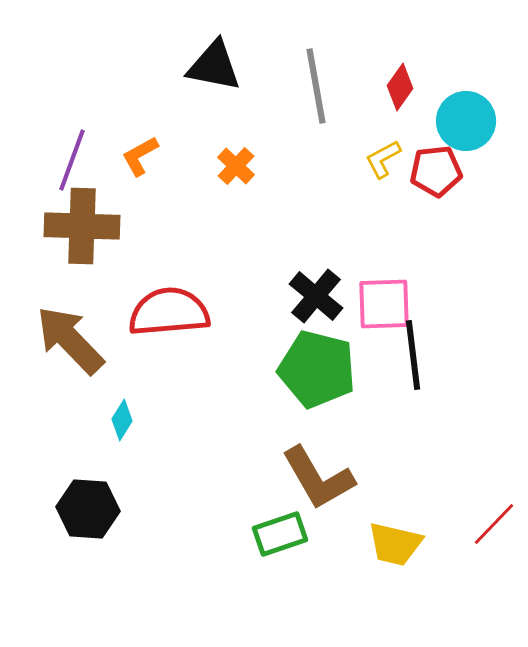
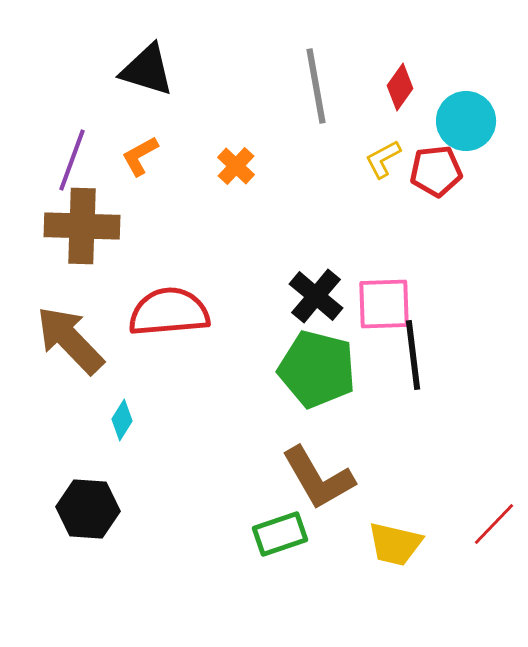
black triangle: moved 67 px left, 4 px down; rotated 6 degrees clockwise
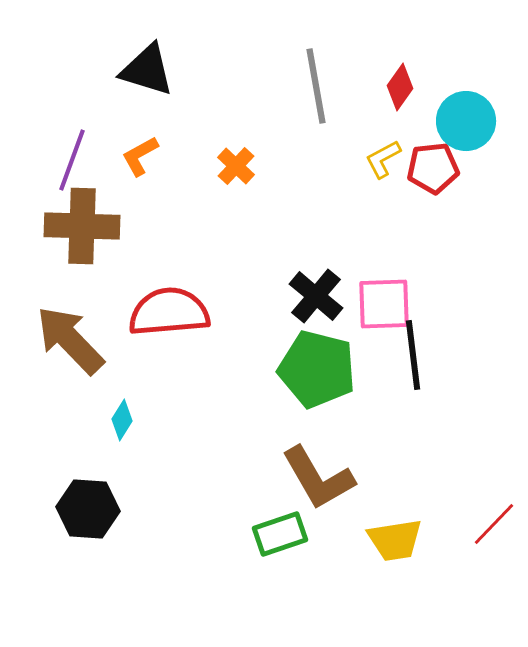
red pentagon: moved 3 px left, 3 px up
yellow trapezoid: moved 4 px up; rotated 22 degrees counterclockwise
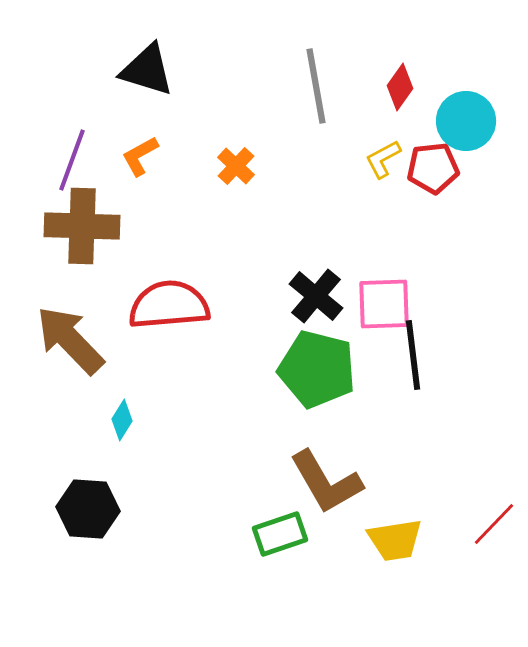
red semicircle: moved 7 px up
brown L-shape: moved 8 px right, 4 px down
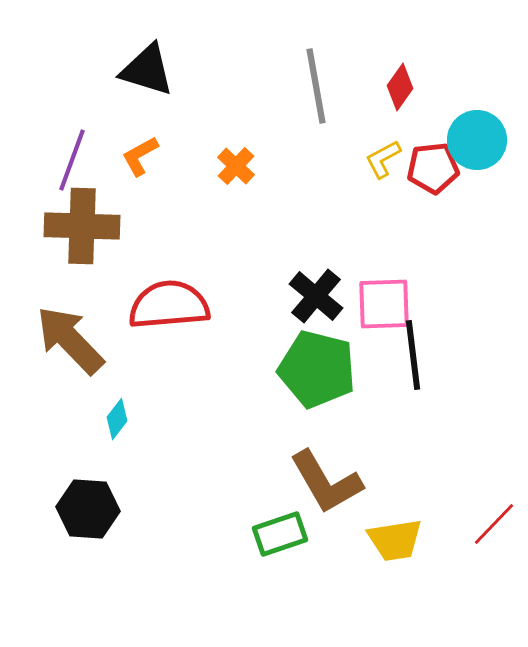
cyan circle: moved 11 px right, 19 px down
cyan diamond: moved 5 px left, 1 px up; rotated 6 degrees clockwise
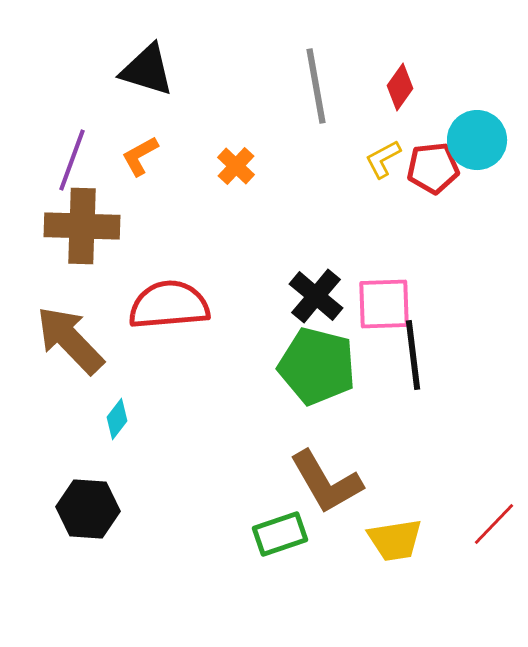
green pentagon: moved 3 px up
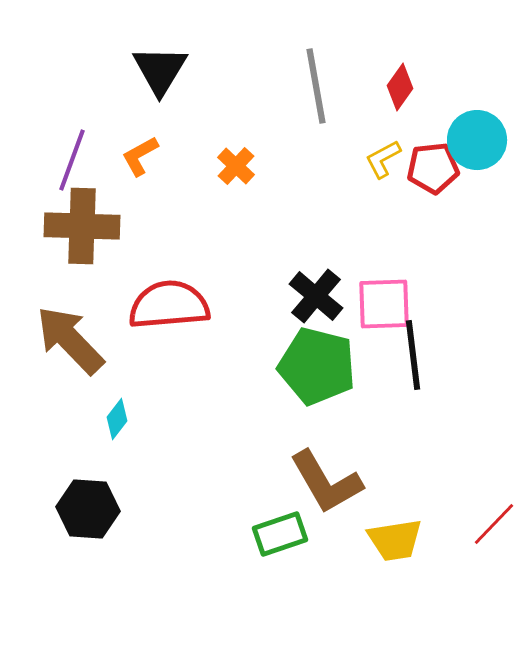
black triangle: moved 13 px right; rotated 44 degrees clockwise
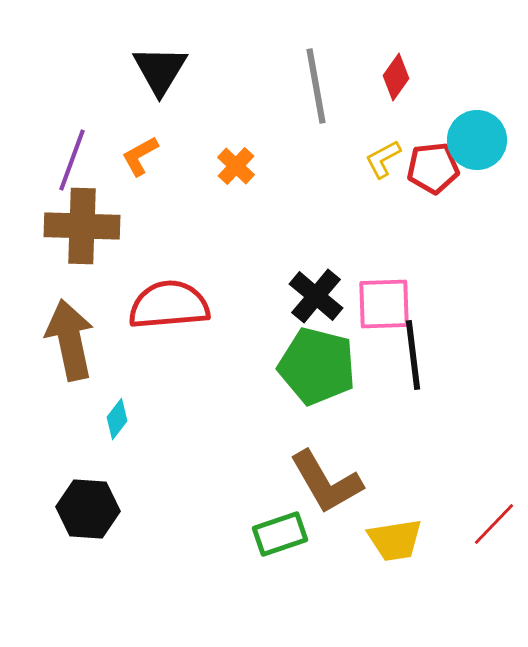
red diamond: moved 4 px left, 10 px up
brown arrow: rotated 32 degrees clockwise
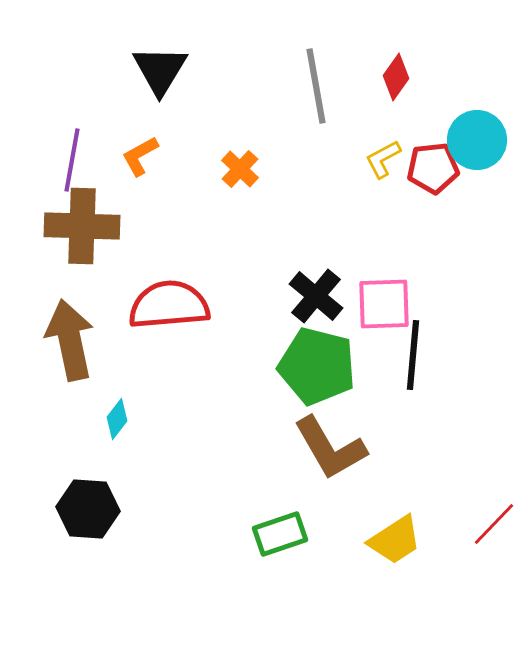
purple line: rotated 10 degrees counterclockwise
orange cross: moved 4 px right, 3 px down
black line: rotated 12 degrees clockwise
brown L-shape: moved 4 px right, 34 px up
yellow trapezoid: rotated 24 degrees counterclockwise
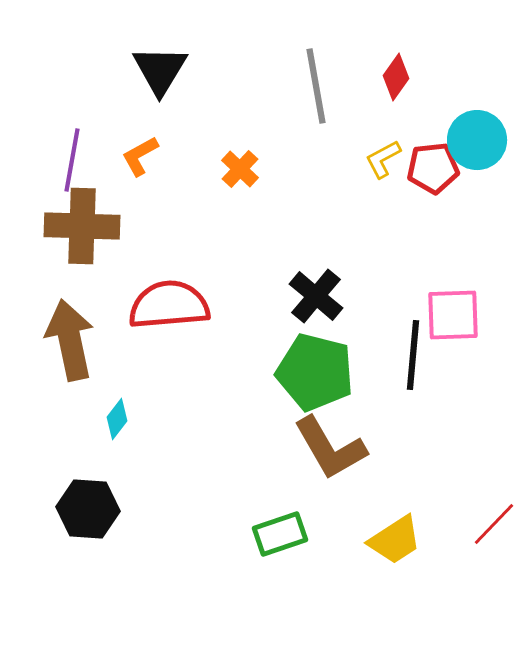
pink square: moved 69 px right, 11 px down
green pentagon: moved 2 px left, 6 px down
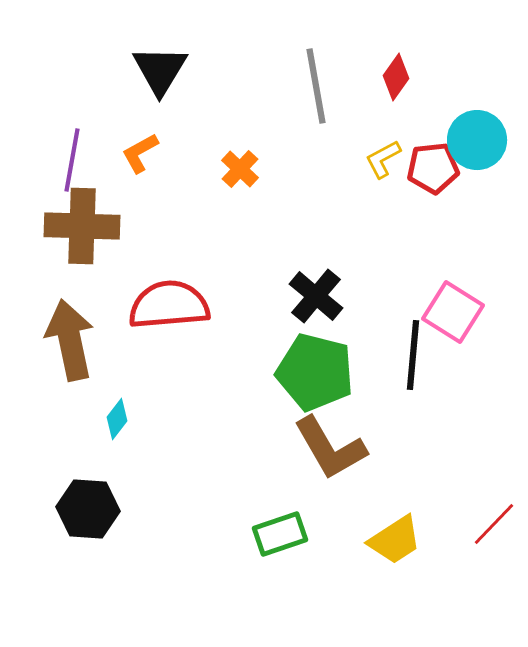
orange L-shape: moved 3 px up
pink square: moved 3 px up; rotated 34 degrees clockwise
